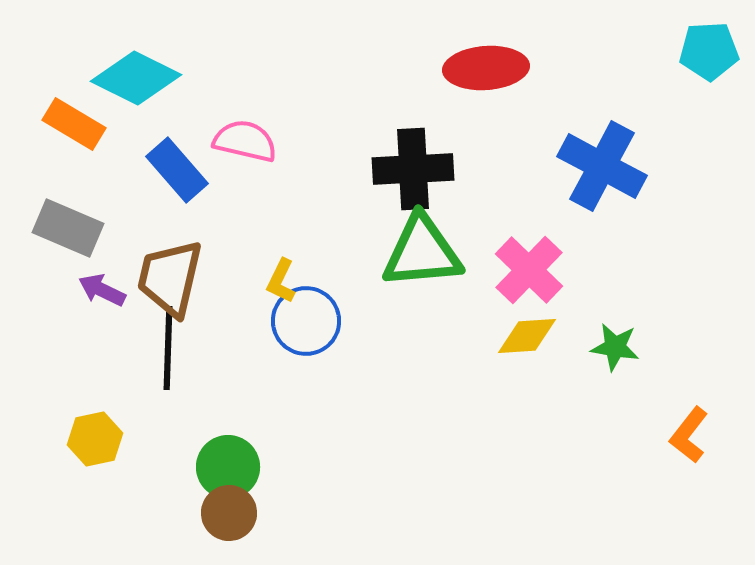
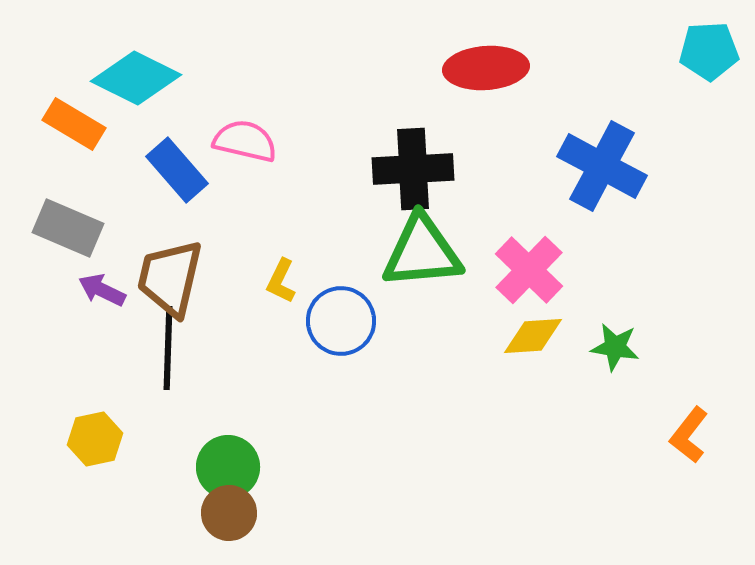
blue circle: moved 35 px right
yellow diamond: moved 6 px right
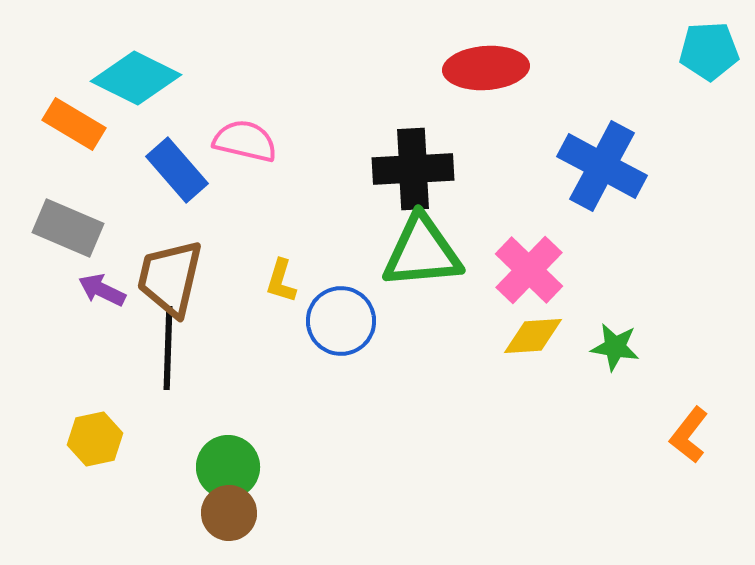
yellow L-shape: rotated 9 degrees counterclockwise
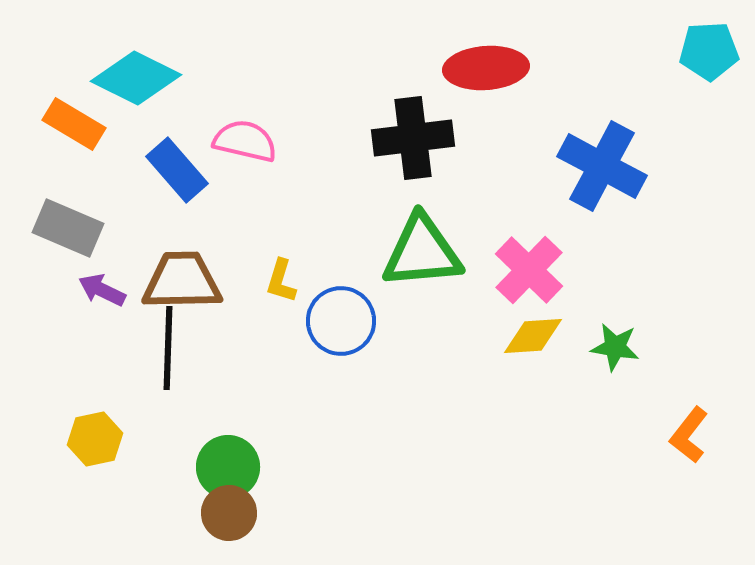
black cross: moved 31 px up; rotated 4 degrees counterclockwise
brown trapezoid: moved 12 px right, 3 px down; rotated 76 degrees clockwise
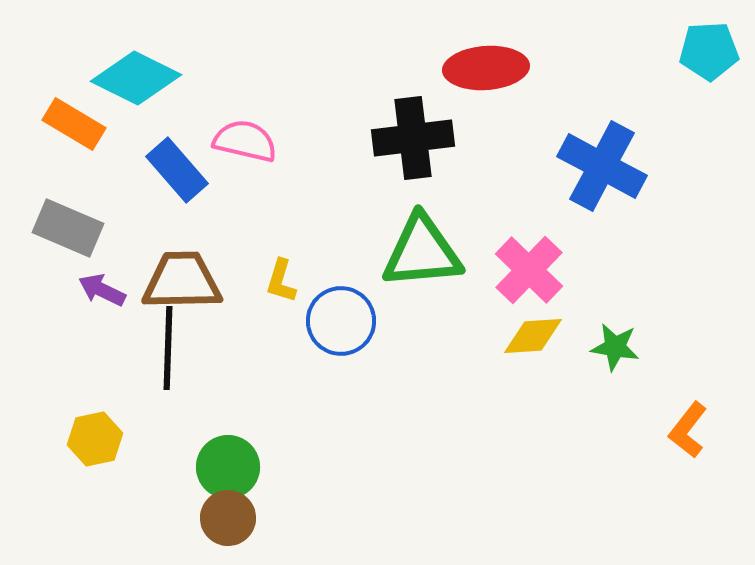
orange L-shape: moved 1 px left, 5 px up
brown circle: moved 1 px left, 5 px down
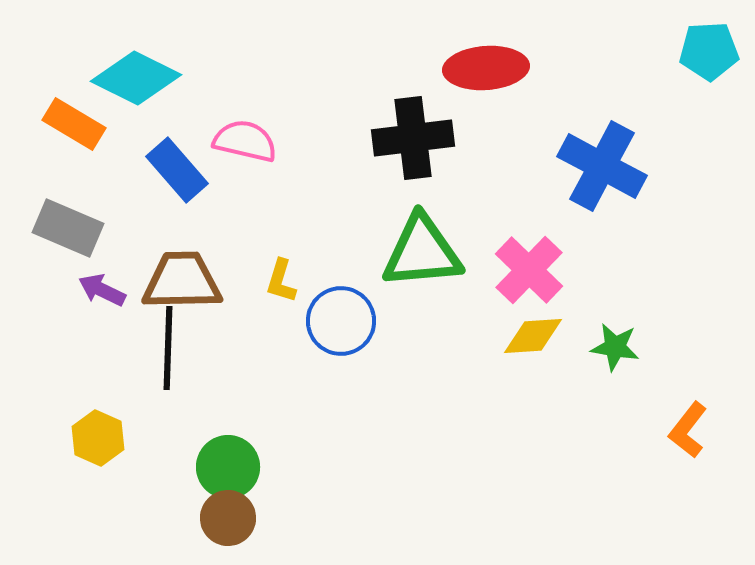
yellow hexagon: moved 3 px right, 1 px up; rotated 24 degrees counterclockwise
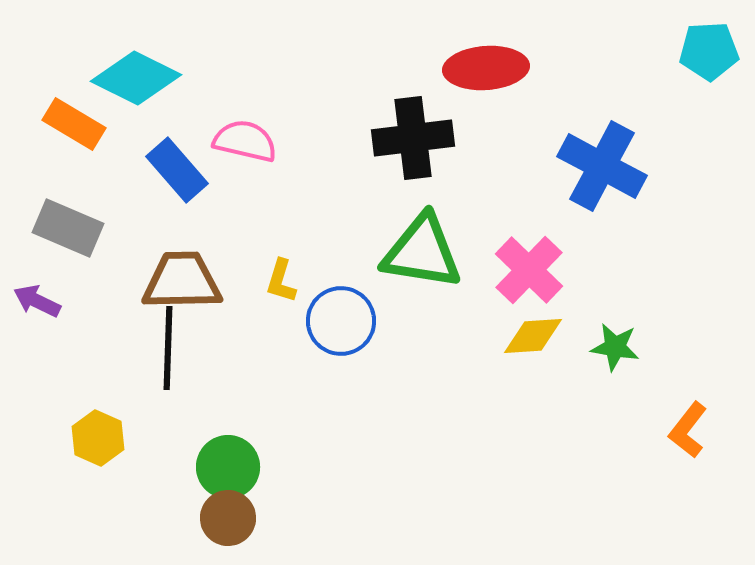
green triangle: rotated 14 degrees clockwise
purple arrow: moved 65 px left, 11 px down
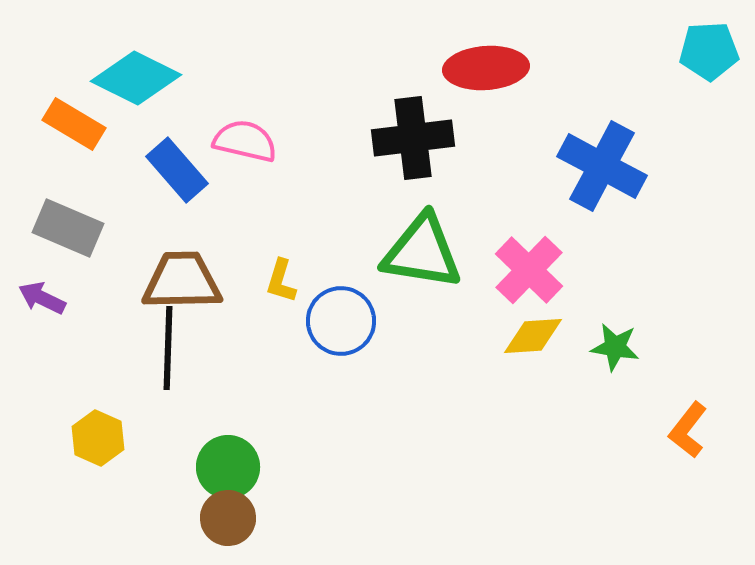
purple arrow: moved 5 px right, 3 px up
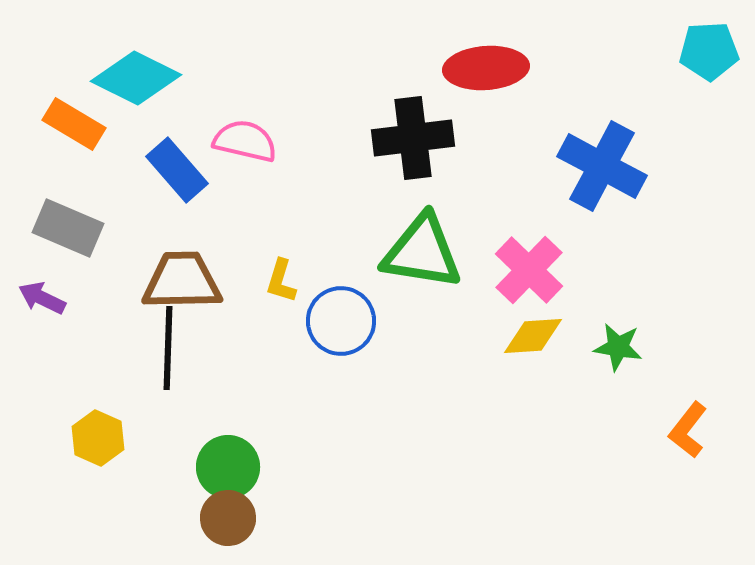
green star: moved 3 px right
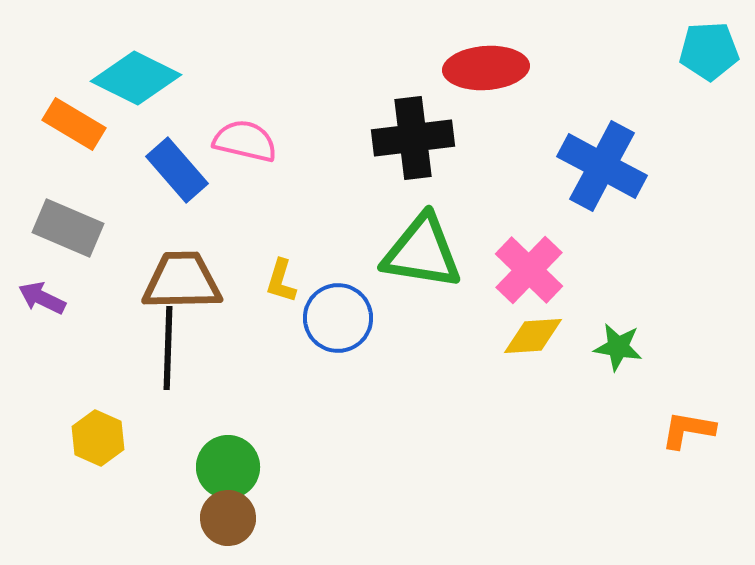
blue circle: moved 3 px left, 3 px up
orange L-shape: rotated 62 degrees clockwise
